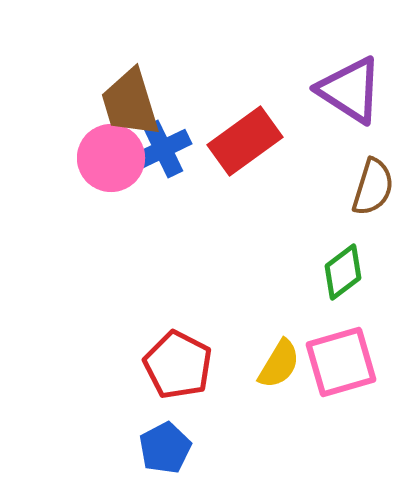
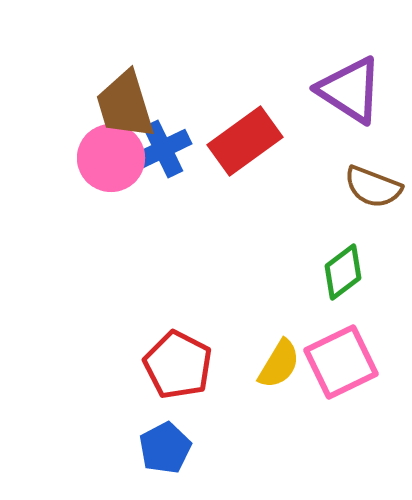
brown trapezoid: moved 5 px left, 2 px down
brown semicircle: rotated 94 degrees clockwise
pink square: rotated 10 degrees counterclockwise
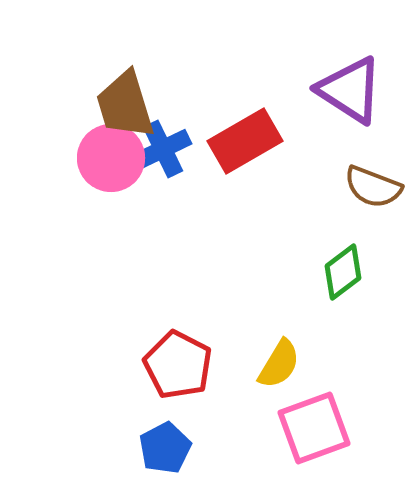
red rectangle: rotated 6 degrees clockwise
pink square: moved 27 px left, 66 px down; rotated 6 degrees clockwise
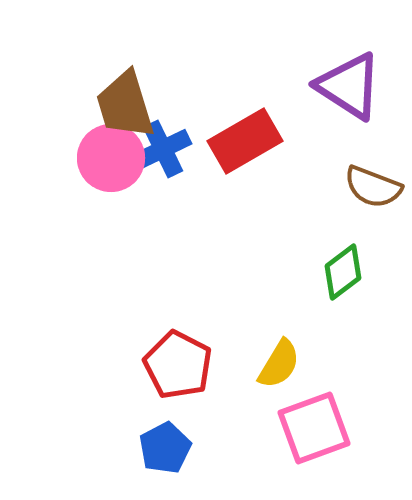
purple triangle: moved 1 px left, 4 px up
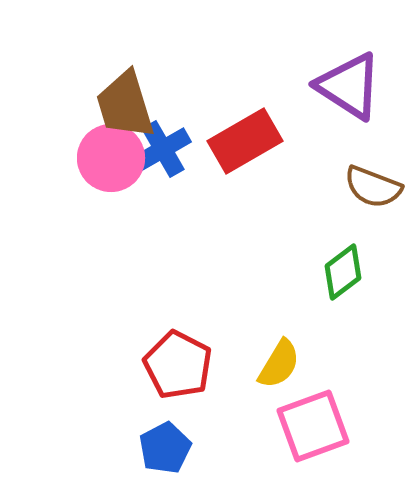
blue cross: rotated 4 degrees counterclockwise
pink square: moved 1 px left, 2 px up
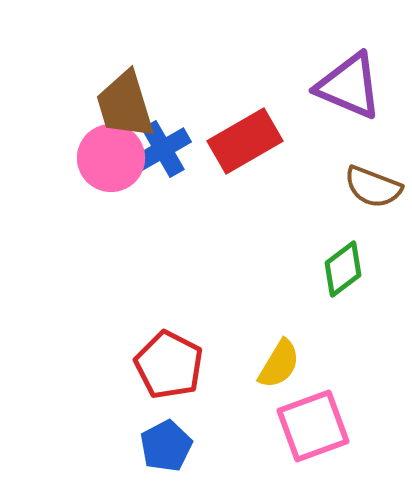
purple triangle: rotated 10 degrees counterclockwise
green diamond: moved 3 px up
red pentagon: moved 9 px left
blue pentagon: moved 1 px right, 2 px up
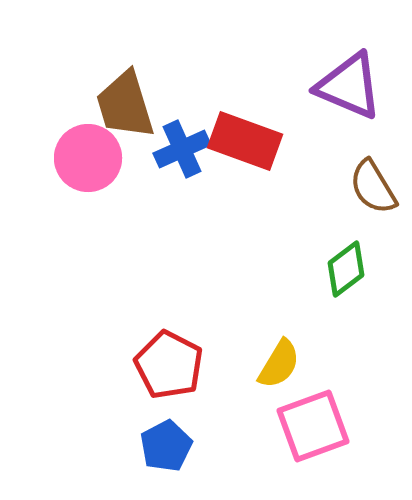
red rectangle: rotated 50 degrees clockwise
blue cross: moved 19 px right; rotated 6 degrees clockwise
pink circle: moved 23 px left
brown semicircle: rotated 38 degrees clockwise
green diamond: moved 3 px right
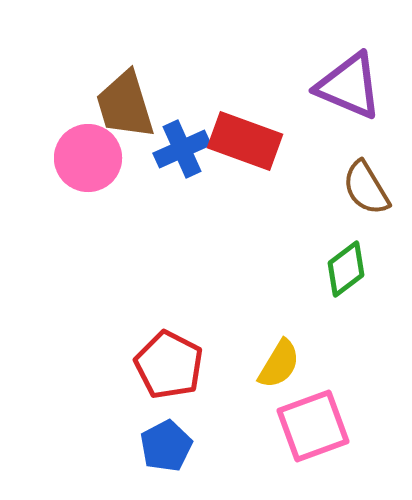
brown semicircle: moved 7 px left, 1 px down
